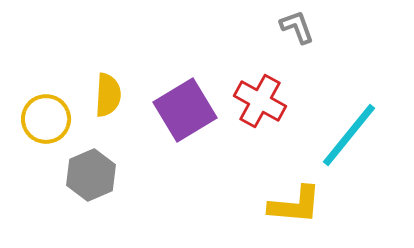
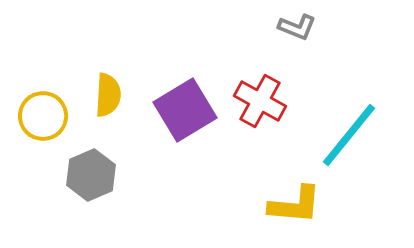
gray L-shape: rotated 132 degrees clockwise
yellow circle: moved 3 px left, 3 px up
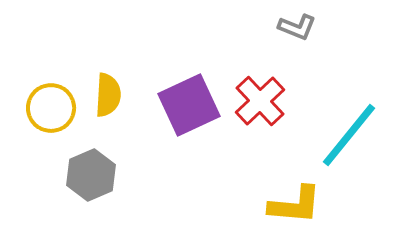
red cross: rotated 18 degrees clockwise
purple square: moved 4 px right, 5 px up; rotated 6 degrees clockwise
yellow circle: moved 8 px right, 8 px up
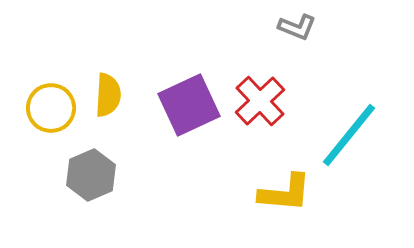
yellow L-shape: moved 10 px left, 12 px up
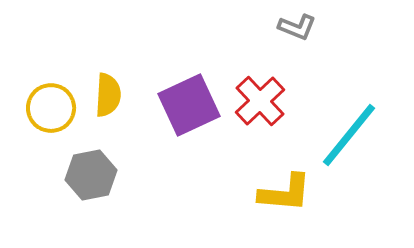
gray hexagon: rotated 12 degrees clockwise
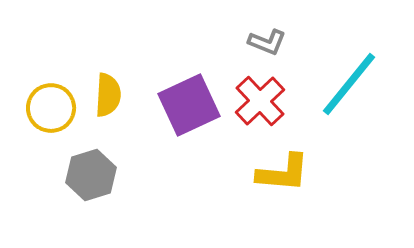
gray L-shape: moved 30 px left, 15 px down
cyan line: moved 51 px up
gray hexagon: rotated 6 degrees counterclockwise
yellow L-shape: moved 2 px left, 20 px up
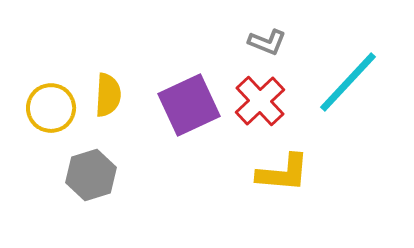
cyan line: moved 1 px left, 2 px up; rotated 4 degrees clockwise
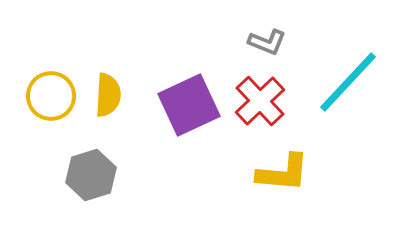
yellow circle: moved 12 px up
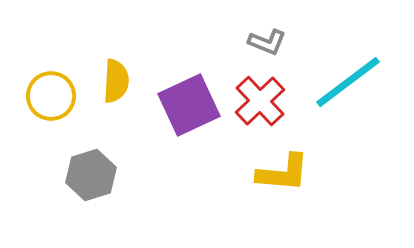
cyan line: rotated 10 degrees clockwise
yellow semicircle: moved 8 px right, 14 px up
